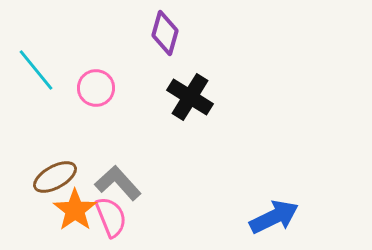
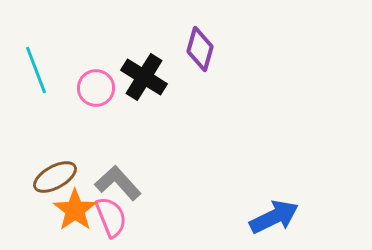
purple diamond: moved 35 px right, 16 px down
cyan line: rotated 18 degrees clockwise
black cross: moved 46 px left, 20 px up
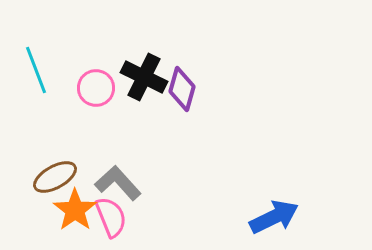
purple diamond: moved 18 px left, 40 px down
black cross: rotated 6 degrees counterclockwise
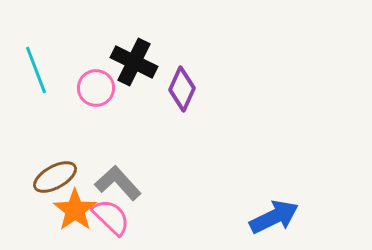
black cross: moved 10 px left, 15 px up
purple diamond: rotated 9 degrees clockwise
pink semicircle: rotated 24 degrees counterclockwise
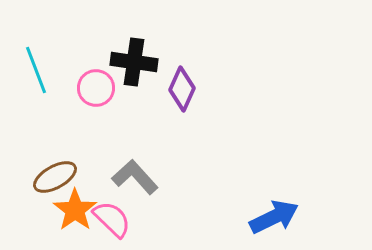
black cross: rotated 18 degrees counterclockwise
gray L-shape: moved 17 px right, 6 px up
pink semicircle: moved 1 px right, 2 px down
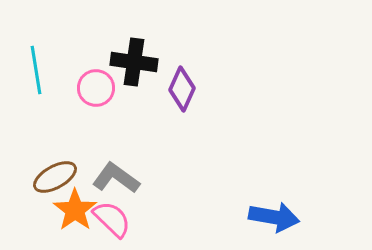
cyan line: rotated 12 degrees clockwise
gray L-shape: moved 19 px left, 1 px down; rotated 12 degrees counterclockwise
blue arrow: rotated 36 degrees clockwise
